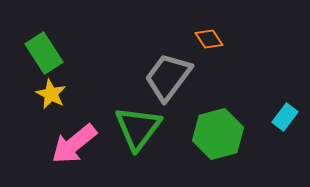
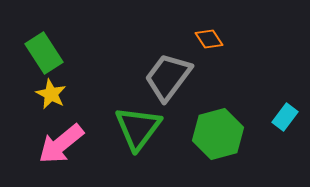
pink arrow: moved 13 px left
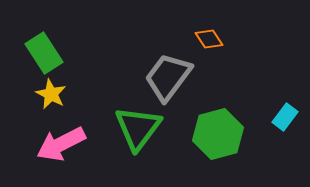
pink arrow: rotated 12 degrees clockwise
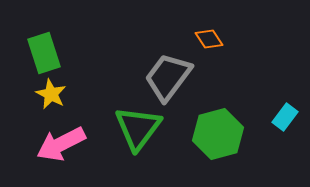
green rectangle: rotated 15 degrees clockwise
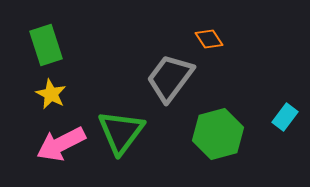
green rectangle: moved 2 px right, 8 px up
gray trapezoid: moved 2 px right, 1 px down
green triangle: moved 17 px left, 4 px down
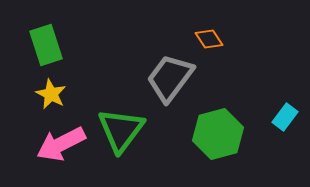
green triangle: moved 2 px up
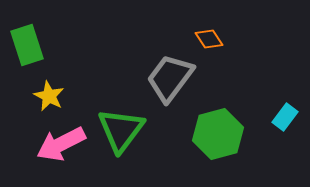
green rectangle: moved 19 px left
yellow star: moved 2 px left, 2 px down
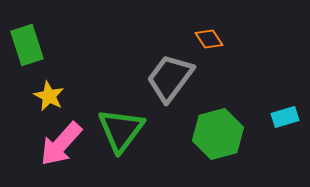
cyan rectangle: rotated 36 degrees clockwise
pink arrow: rotated 21 degrees counterclockwise
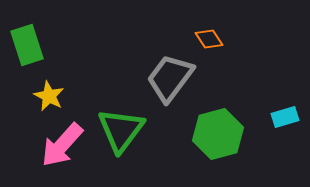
pink arrow: moved 1 px right, 1 px down
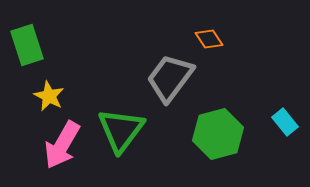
cyan rectangle: moved 5 px down; rotated 68 degrees clockwise
pink arrow: rotated 12 degrees counterclockwise
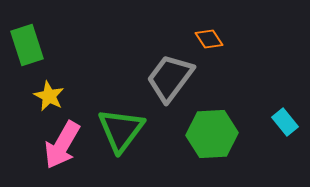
green hexagon: moved 6 px left; rotated 12 degrees clockwise
